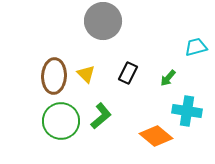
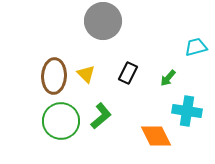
orange diamond: rotated 24 degrees clockwise
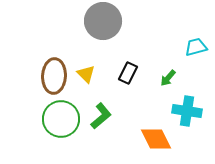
green circle: moved 2 px up
orange diamond: moved 3 px down
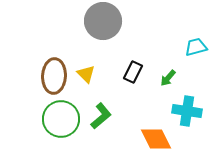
black rectangle: moved 5 px right, 1 px up
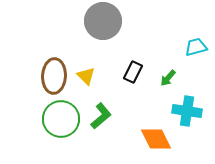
yellow triangle: moved 2 px down
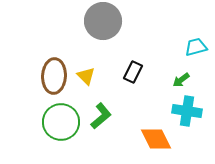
green arrow: moved 13 px right, 2 px down; rotated 12 degrees clockwise
green circle: moved 3 px down
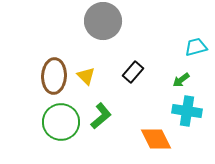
black rectangle: rotated 15 degrees clockwise
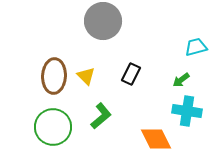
black rectangle: moved 2 px left, 2 px down; rotated 15 degrees counterclockwise
green circle: moved 8 px left, 5 px down
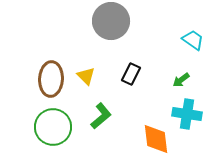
gray circle: moved 8 px right
cyan trapezoid: moved 3 px left, 7 px up; rotated 50 degrees clockwise
brown ellipse: moved 3 px left, 3 px down
cyan cross: moved 3 px down
orange diamond: rotated 20 degrees clockwise
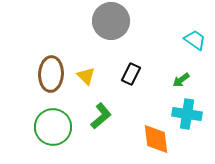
cyan trapezoid: moved 2 px right
brown ellipse: moved 5 px up
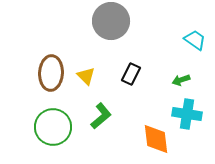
brown ellipse: moved 1 px up
green arrow: rotated 18 degrees clockwise
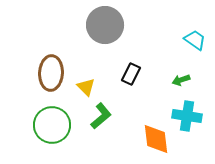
gray circle: moved 6 px left, 4 px down
yellow triangle: moved 11 px down
cyan cross: moved 2 px down
green circle: moved 1 px left, 2 px up
